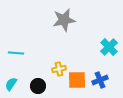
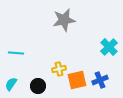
orange square: rotated 12 degrees counterclockwise
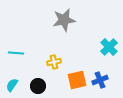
yellow cross: moved 5 px left, 7 px up
cyan semicircle: moved 1 px right, 1 px down
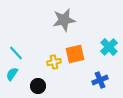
cyan line: rotated 42 degrees clockwise
orange square: moved 2 px left, 26 px up
cyan semicircle: moved 11 px up
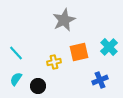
gray star: rotated 15 degrees counterclockwise
orange square: moved 4 px right, 2 px up
cyan semicircle: moved 4 px right, 5 px down
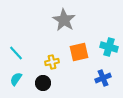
gray star: rotated 15 degrees counterclockwise
cyan cross: rotated 30 degrees counterclockwise
yellow cross: moved 2 px left
blue cross: moved 3 px right, 2 px up
black circle: moved 5 px right, 3 px up
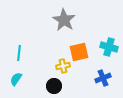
cyan line: moved 3 px right; rotated 49 degrees clockwise
yellow cross: moved 11 px right, 4 px down
black circle: moved 11 px right, 3 px down
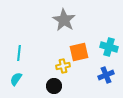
blue cross: moved 3 px right, 3 px up
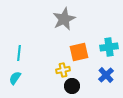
gray star: moved 1 px up; rotated 15 degrees clockwise
cyan cross: rotated 24 degrees counterclockwise
yellow cross: moved 4 px down
blue cross: rotated 21 degrees counterclockwise
cyan semicircle: moved 1 px left, 1 px up
black circle: moved 18 px right
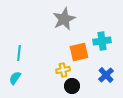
cyan cross: moved 7 px left, 6 px up
